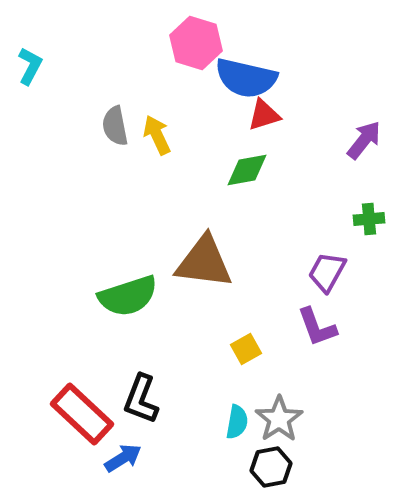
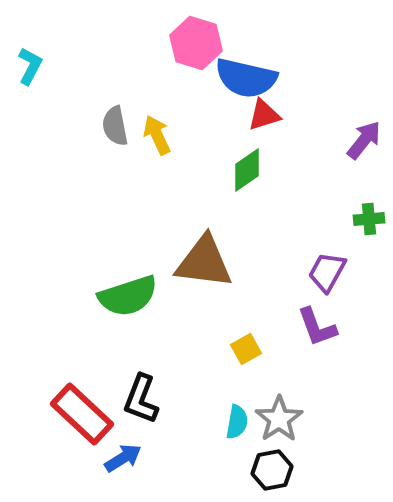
green diamond: rotated 24 degrees counterclockwise
black hexagon: moved 1 px right, 3 px down
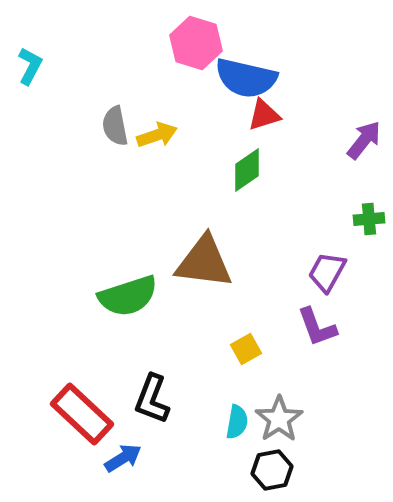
yellow arrow: rotated 96 degrees clockwise
black L-shape: moved 11 px right
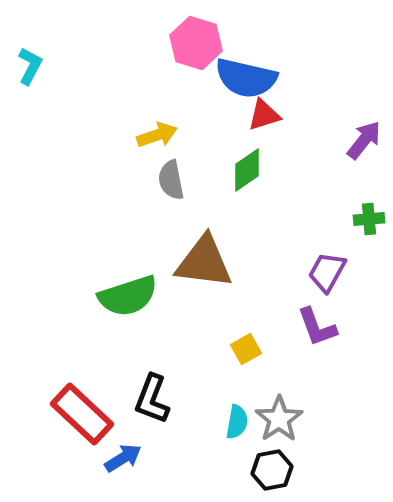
gray semicircle: moved 56 px right, 54 px down
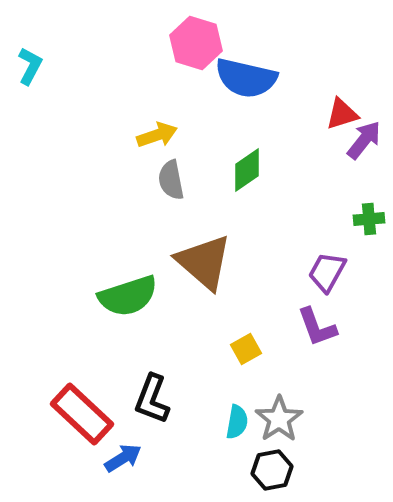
red triangle: moved 78 px right, 1 px up
brown triangle: rotated 34 degrees clockwise
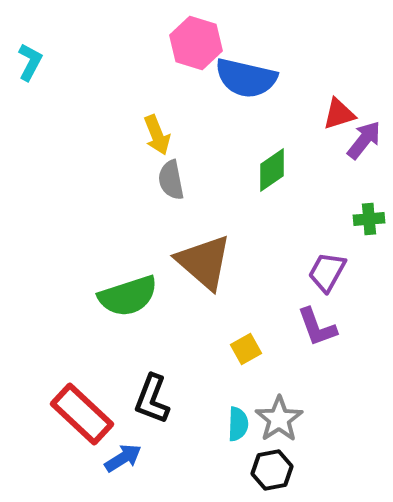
cyan L-shape: moved 4 px up
red triangle: moved 3 px left
yellow arrow: rotated 87 degrees clockwise
green diamond: moved 25 px right
cyan semicircle: moved 1 px right, 2 px down; rotated 8 degrees counterclockwise
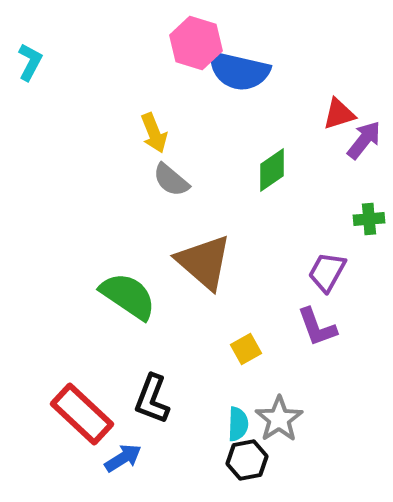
blue semicircle: moved 7 px left, 7 px up
yellow arrow: moved 3 px left, 2 px up
gray semicircle: rotated 39 degrees counterclockwise
green semicircle: rotated 128 degrees counterclockwise
black hexagon: moved 25 px left, 10 px up
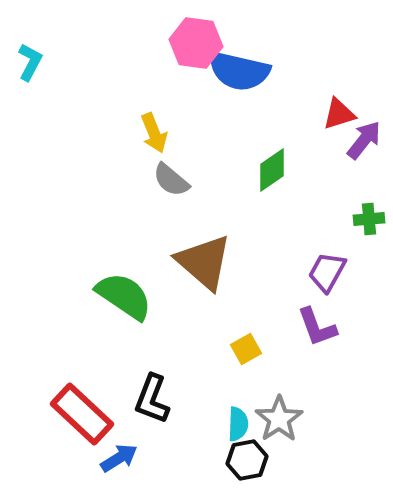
pink hexagon: rotated 9 degrees counterclockwise
green semicircle: moved 4 px left
blue arrow: moved 4 px left
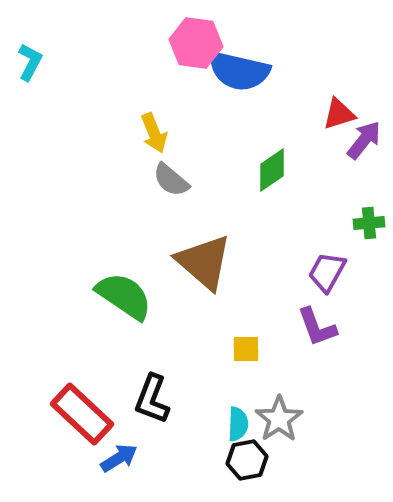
green cross: moved 4 px down
yellow square: rotated 28 degrees clockwise
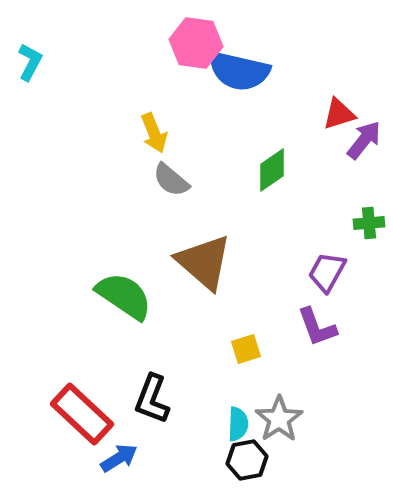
yellow square: rotated 16 degrees counterclockwise
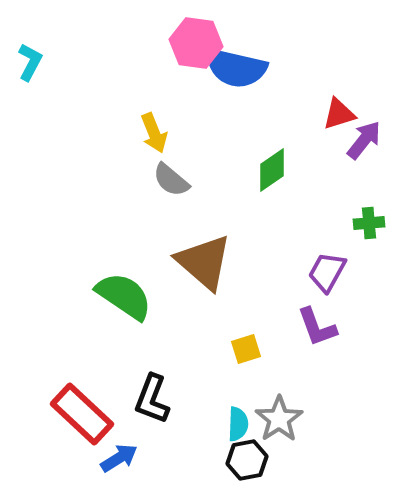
blue semicircle: moved 3 px left, 3 px up
